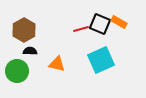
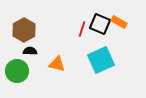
red line: moved 1 px right; rotated 56 degrees counterclockwise
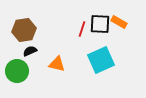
black square: rotated 20 degrees counterclockwise
brown hexagon: rotated 20 degrees clockwise
black semicircle: rotated 24 degrees counterclockwise
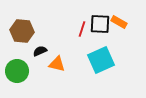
brown hexagon: moved 2 px left, 1 px down; rotated 15 degrees clockwise
black semicircle: moved 10 px right
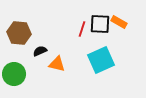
brown hexagon: moved 3 px left, 2 px down
green circle: moved 3 px left, 3 px down
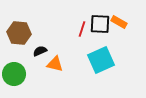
orange triangle: moved 2 px left
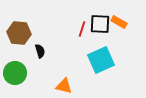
black semicircle: rotated 96 degrees clockwise
orange triangle: moved 9 px right, 22 px down
green circle: moved 1 px right, 1 px up
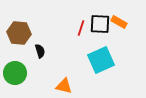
red line: moved 1 px left, 1 px up
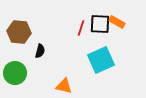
orange rectangle: moved 2 px left
brown hexagon: moved 1 px up
black semicircle: rotated 32 degrees clockwise
